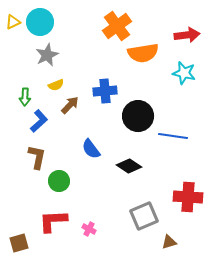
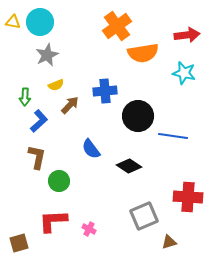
yellow triangle: rotated 35 degrees clockwise
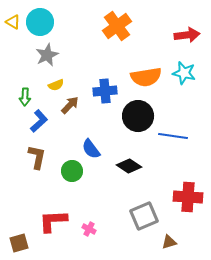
yellow triangle: rotated 21 degrees clockwise
orange semicircle: moved 3 px right, 24 px down
green circle: moved 13 px right, 10 px up
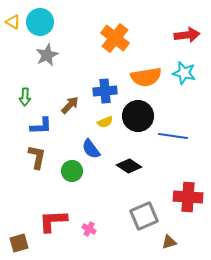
orange cross: moved 2 px left, 12 px down; rotated 16 degrees counterclockwise
yellow semicircle: moved 49 px right, 37 px down
blue L-shape: moved 2 px right, 5 px down; rotated 40 degrees clockwise
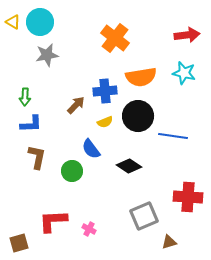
gray star: rotated 15 degrees clockwise
orange semicircle: moved 5 px left
brown arrow: moved 6 px right
blue L-shape: moved 10 px left, 2 px up
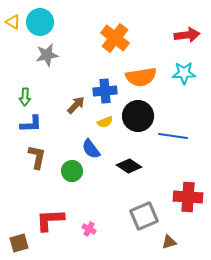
cyan star: rotated 15 degrees counterclockwise
red L-shape: moved 3 px left, 1 px up
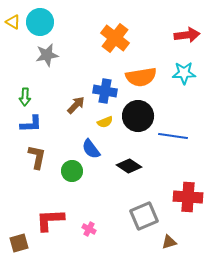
blue cross: rotated 15 degrees clockwise
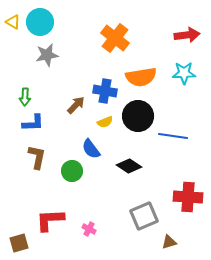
blue L-shape: moved 2 px right, 1 px up
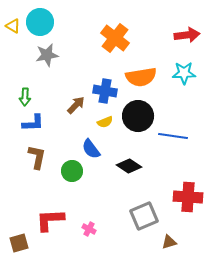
yellow triangle: moved 4 px down
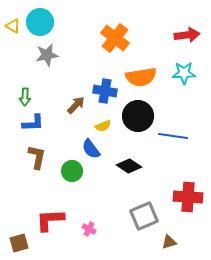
yellow semicircle: moved 2 px left, 4 px down
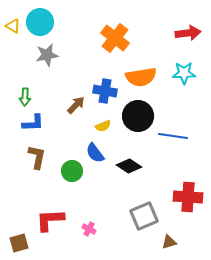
red arrow: moved 1 px right, 2 px up
blue semicircle: moved 4 px right, 4 px down
